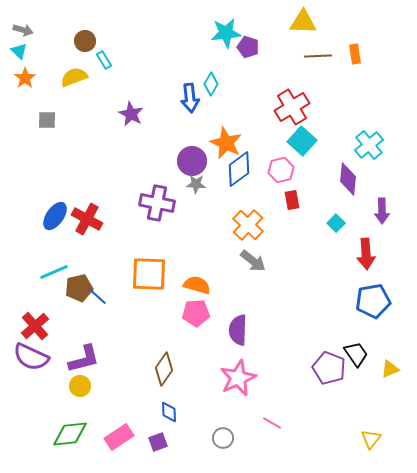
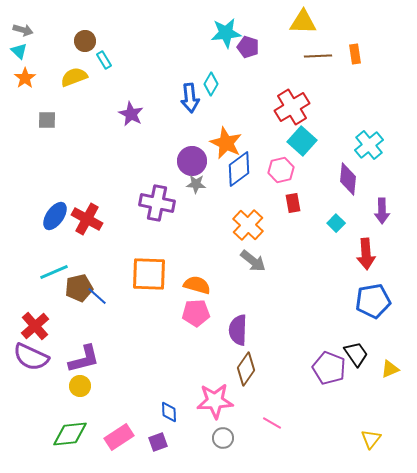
red rectangle at (292, 200): moved 1 px right, 3 px down
brown diamond at (164, 369): moved 82 px right
pink star at (238, 378): moved 23 px left, 23 px down; rotated 21 degrees clockwise
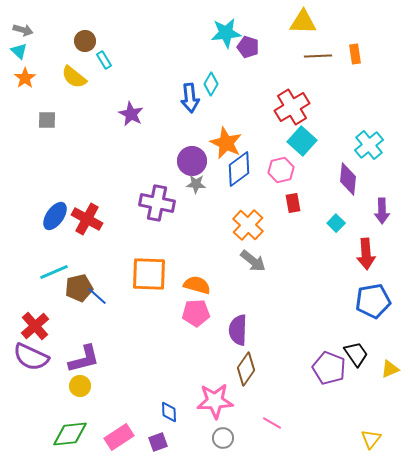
yellow semicircle at (74, 77): rotated 120 degrees counterclockwise
